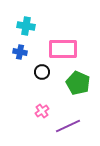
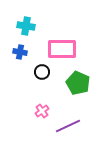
pink rectangle: moved 1 px left
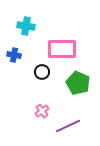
blue cross: moved 6 px left, 3 px down
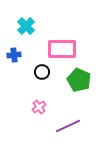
cyan cross: rotated 36 degrees clockwise
blue cross: rotated 16 degrees counterclockwise
green pentagon: moved 1 px right, 3 px up
pink cross: moved 3 px left, 4 px up
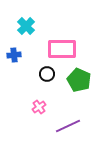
black circle: moved 5 px right, 2 px down
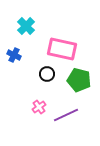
pink rectangle: rotated 12 degrees clockwise
blue cross: rotated 32 degrees clockwise
green pentagon: rotated 10 degrees counterclockwise
purple line: moved 2 px left, 11 px up
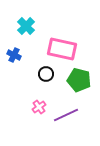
black circle: moved 1 px left
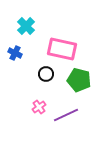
blue cross: moved 1 px right, 2 px up
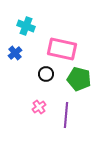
cyan cross: rotated 24 degrees counterclockwise
blue cross: rotated 24 degrees clockwise
green pentagon: moved 1 px up
purple line: rotated 60 degrees counterclockwise
